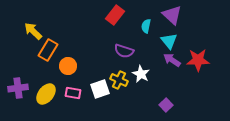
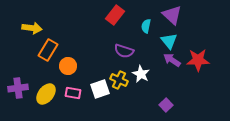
yellow arrow: moved 1 px left, 3 px up; rotated 144 degrees clockwise
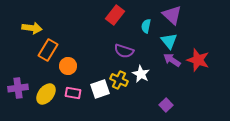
red star: rotated 20 degrees clockwise
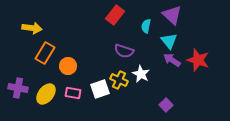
orange rectangle: moved 3 px left, 3 px down
purple cross: rotated 18 degrees clockwise
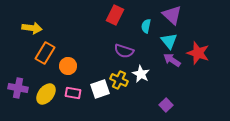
red rectangle: rotated 12 degrees counterclockwise
red star: moved 7 px up
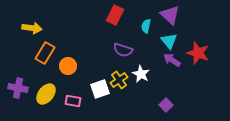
purple triangle: moved 2 px left
purple semicircle: moved 1 px left, 1 px up
yellow cross: rotated 30 degrees clockwise
pink rectangle: moved 8 px down
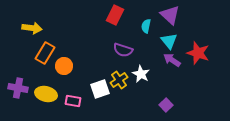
orange circle: moved 4 px left
yellow ellipse: rotated 65 degrees clockwise
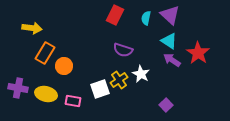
cyan semicircle: moved 8 px up
cyan triangle: rotated 18 degrees counterclockwise
red star: rotated 15 degrees clockwise
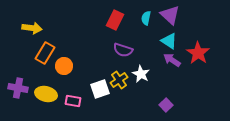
red rectangle: moved 5 px down
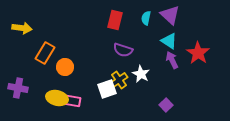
red rectangle: rotated 12 degrees counterclockwise
yellow arrow: moved 10 px left
purple arrow: rotated 30 degrees clockwise
orange circle: moved 1 px right, 1 px down
white square: moved 7 px right
yellow ellipse: moved 11 px right, 4 px down
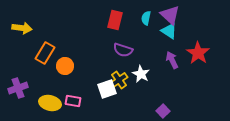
cyan triangle: moved 10 px up
orange circle: moved 1 px up
purple cross: rotated 30 degrees counterclockwise
yellow ellipse: moved 7 px left, 5 px down
purple square: moved 3 px left, 6 px down
